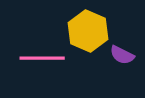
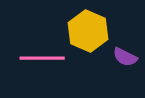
purple semicircle: moved 3 px right, 2 px down
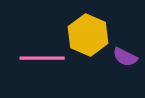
yellow hexagon: moved 4 px down
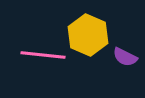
pink line: moved 1 px right, 3 px up; rotated 6 degrees clockwise
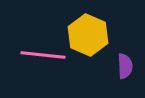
purple semicircle: moved 9 px down; rotated 120 degrees counterclockwise
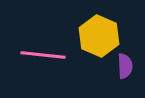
yellow hexagon: moved 11 px right, 1 px down
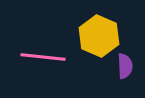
pink line: moved 2 px down
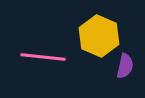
purple semicircle: rotated 15 degrees clockwise
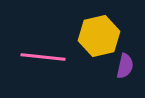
yellow hexagon: rotated 24 degrees clockwise
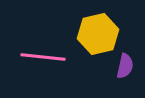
yellow hexagon: moved 1 px left, 2 px up
